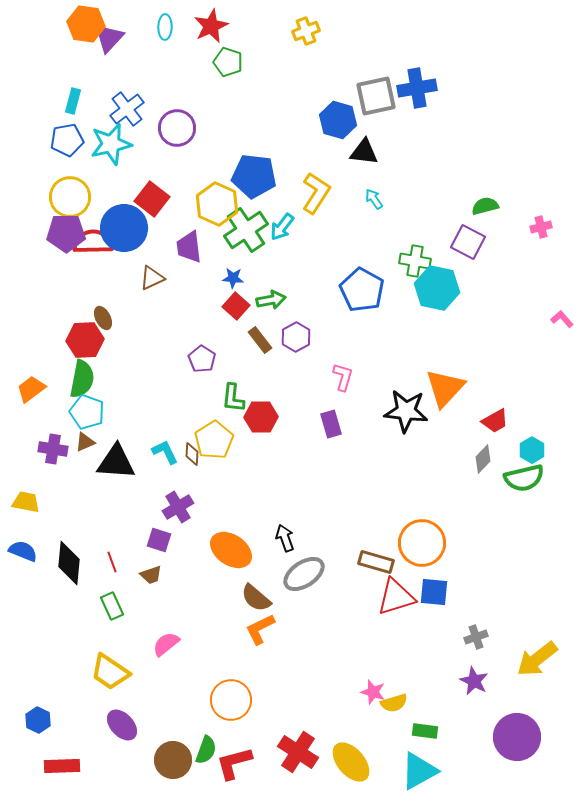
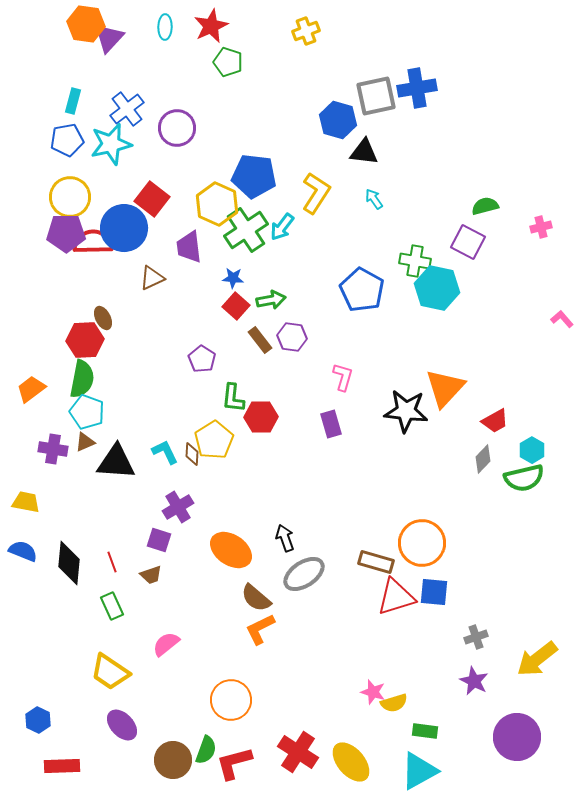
purple hexagon at (296, 337): moved 4 px left; rotated 24 degrees counterclockwise
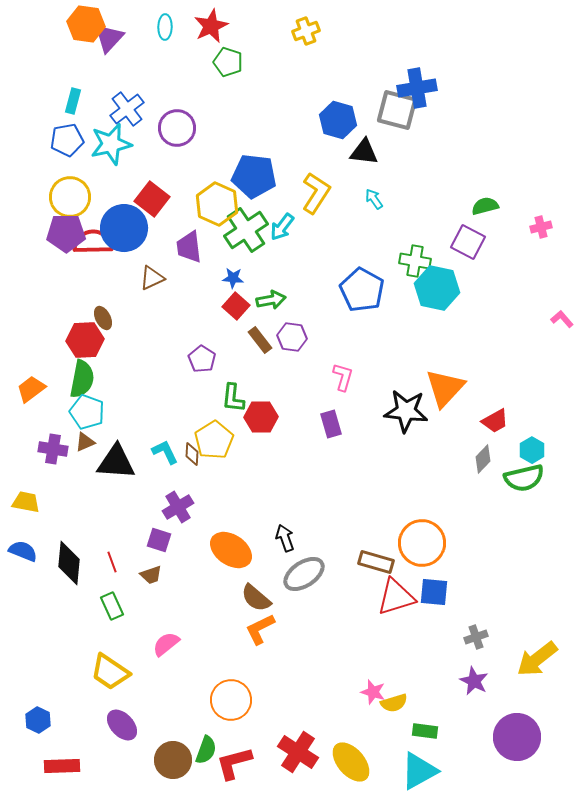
gray square at (376, 96): moved 21 px right, 14 px down; rotated 27 degrees clockwise
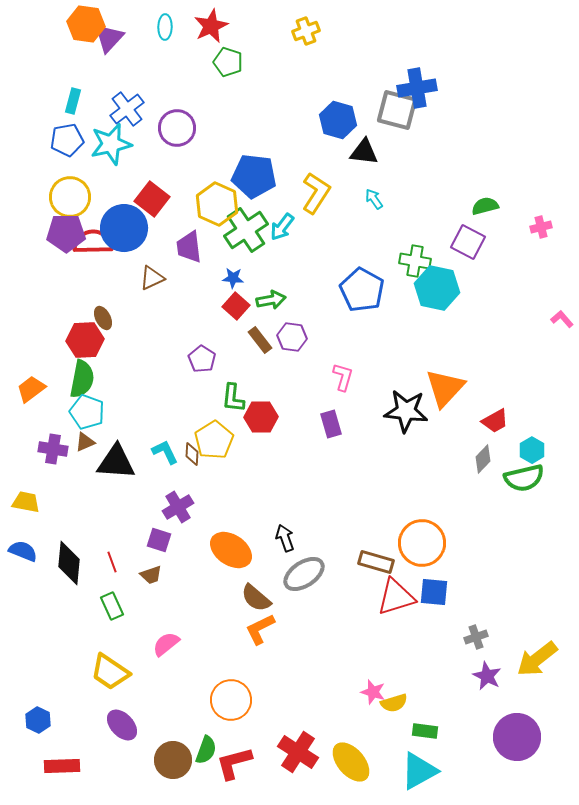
purple star at (474, 681): moved 13 px right, 5 px up
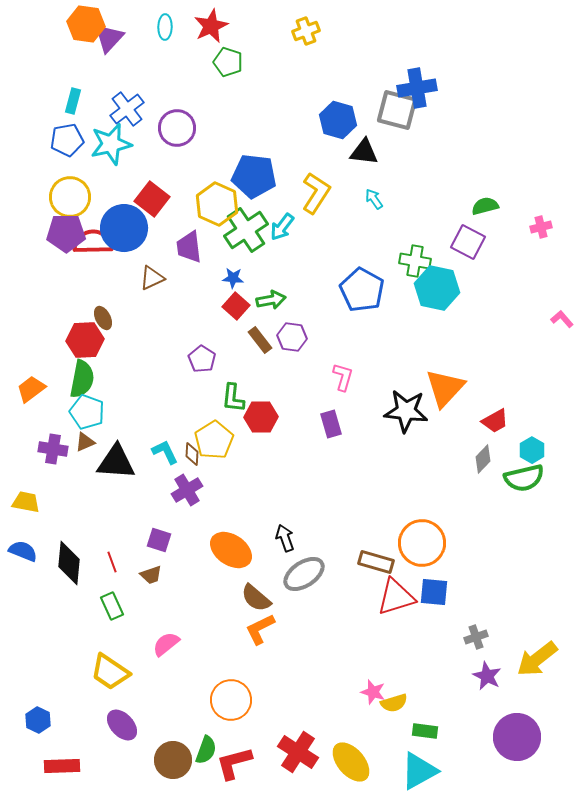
purple cross at (178, 507): moved 9 px right, 17 px up
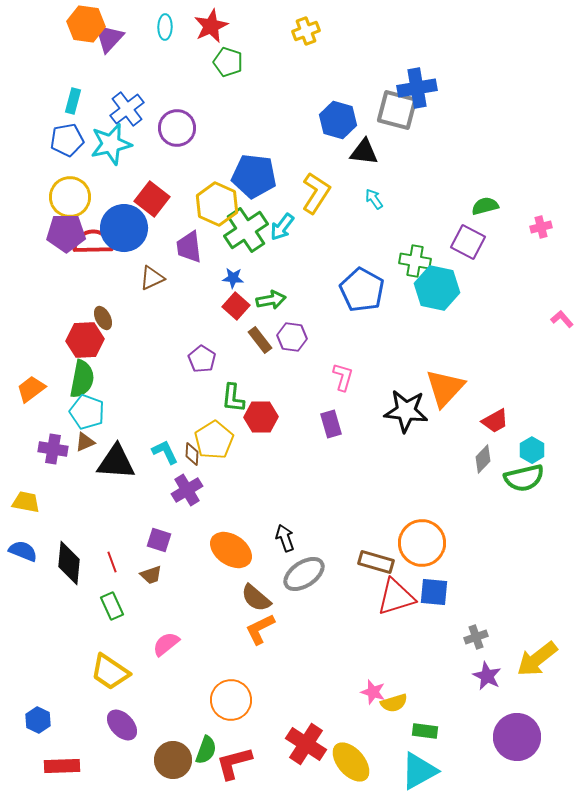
red cross at (298, 752): moved 8 px right, 8 px up
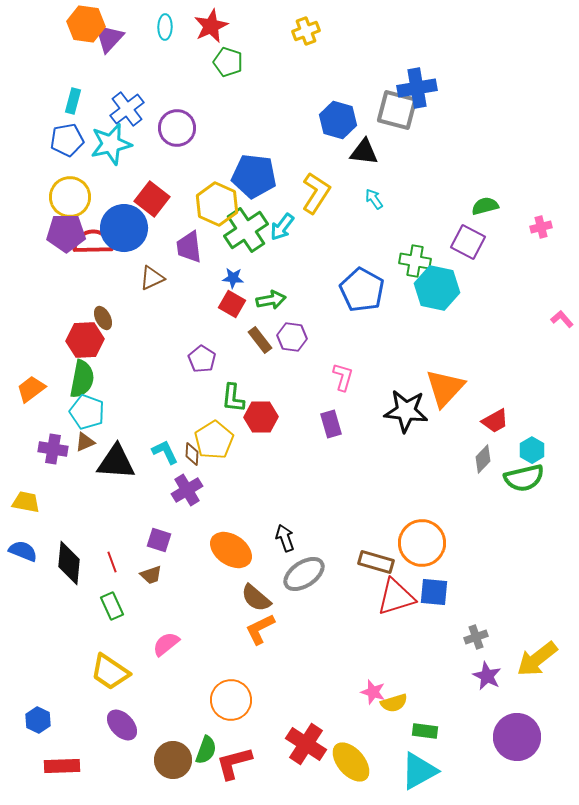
red square at (236, 306): moved 4 px left, 2 px up; rotated 12 degrees counterclockwise
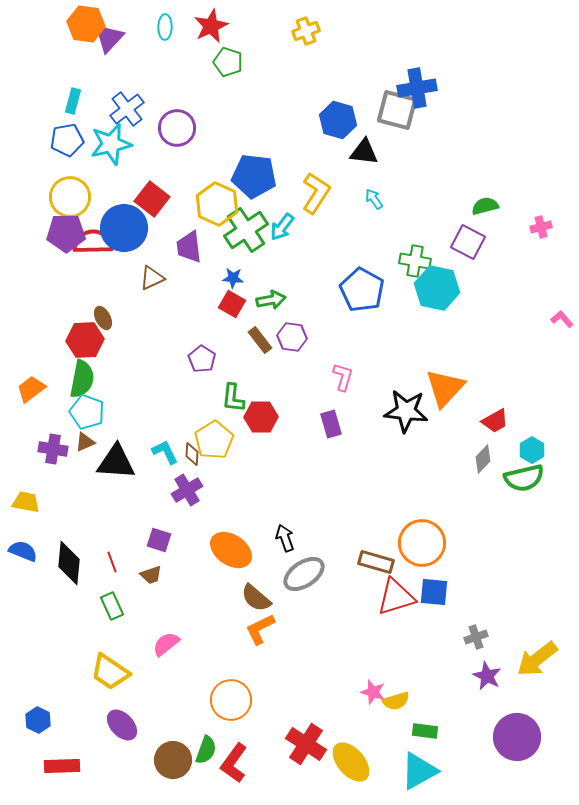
yellow semicircle at (394, 703): moved 2 px right, 2 px up
red L-shape at (234, 763): rotated 39 degrees counterclockwise
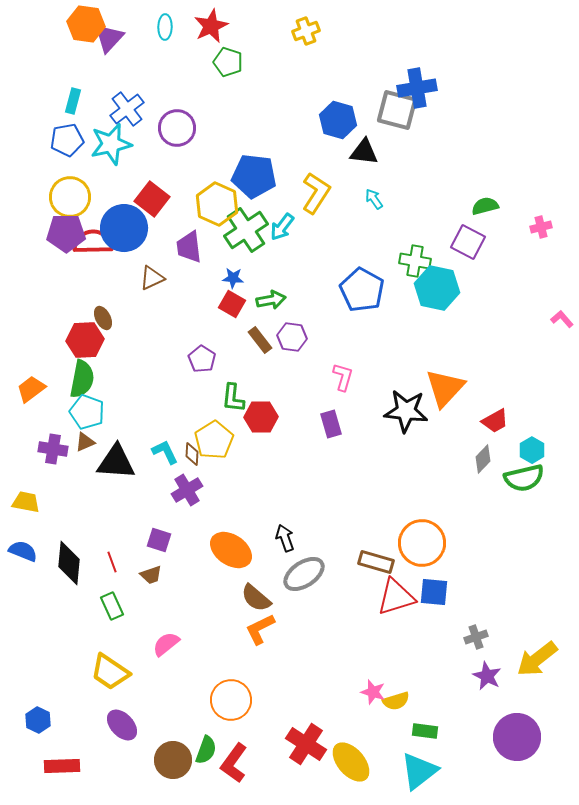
cyan triangle at (419, 771): rotated 9 degrees counterclockwise
